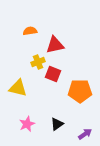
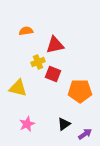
orange semicircle: moved 4 px left
black triangle: moved 7 px right
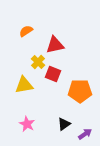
orange semicircle: rotated 24 degrees counterclockwise
yellow cross: rotated 24 degrees counterclockwise
yellow triangle: moved 6 px right, 3 px up; rotated 24 degrees counterclockwise
pink star: rotated 21 degrees counterclockwise
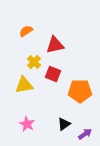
yellow cross: moved 4 px left
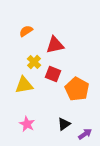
orange pentagon: moved 3 px left, 2 px up; rotated 30 degrees clockwise
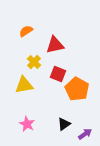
red square: moved 5 px right
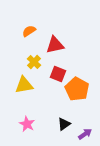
orange semicircle: moved 3 px right
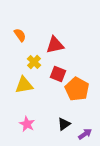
orange semicircle: moved 9 px left, 4 px down; rotated 88 degrees clockwise
